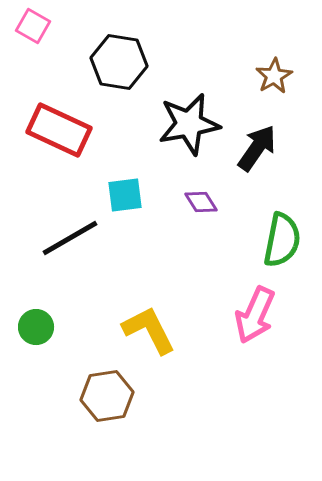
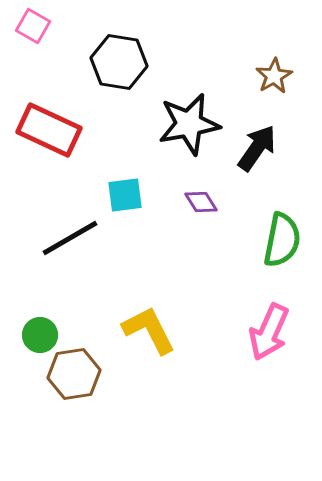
red rectangle: moved 10 px left
pink arrow: moved 14 px right, 17 px down
green circle: moved 4 px right, 8 px down
brown hexagon: moved 33 px left, 22 px up
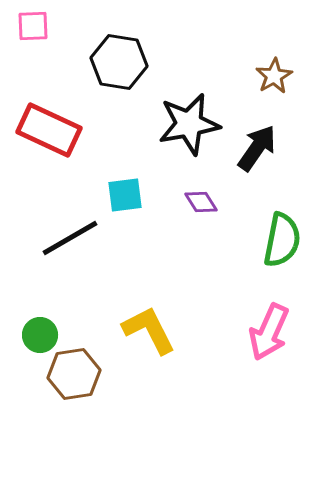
pink square: rotated 32 degrees counterclockwise
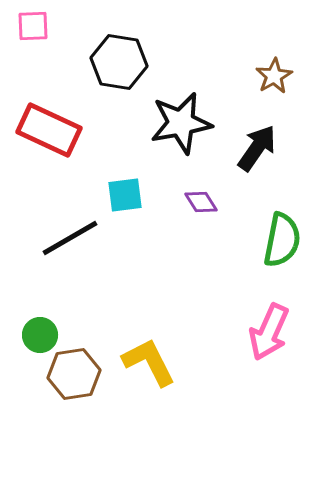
black star: moved 8 px left, 1 px up
yellow L-shape: moved 32 px down
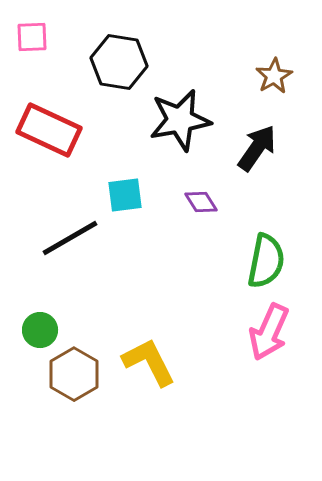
pink square: moved 1 px left, 11 px down
black star: moved 1 px left, 3 px up
green semicircle: moved 16 px left, 21 px down
green circle: moved 5 px up
brown hexagon: rotated 21 degrees counterclockwise
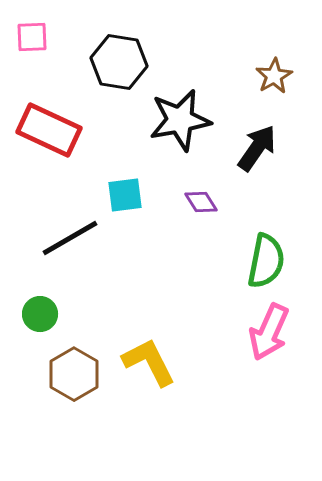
green circle: moved 16 px up
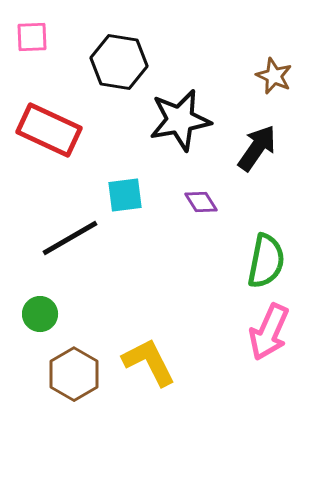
brown star: rotated 18 degrees counterclockwise
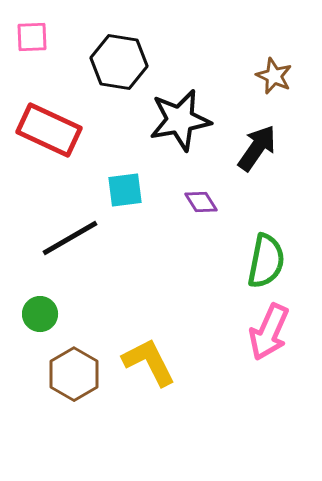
cyan square: moved 5 px up
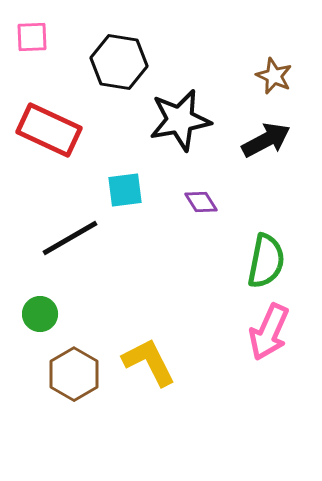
black arrow: moved 9 px right, 8 px up; rotated 27 degrees clockwise
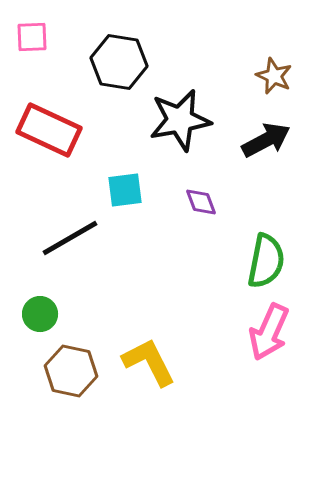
purple diamond: rotated 12 degrees clockwise
brown hexagon: moved 3 px left, 3 px up; rotated 18 degrees counterclockwise
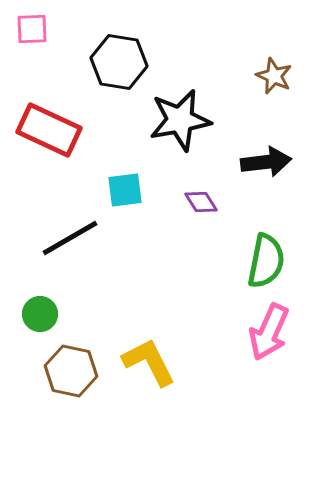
pink square: moved 8 px up
black arrow: moved 22 px down; rotated 21 degrees clockwise
purple diamond: rotated 12 degrees counterclockwise
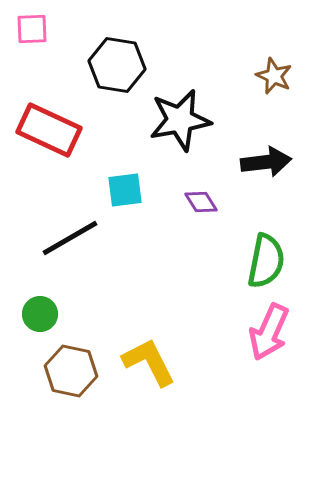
black hexagon: moved 2 px left, 3 px down
